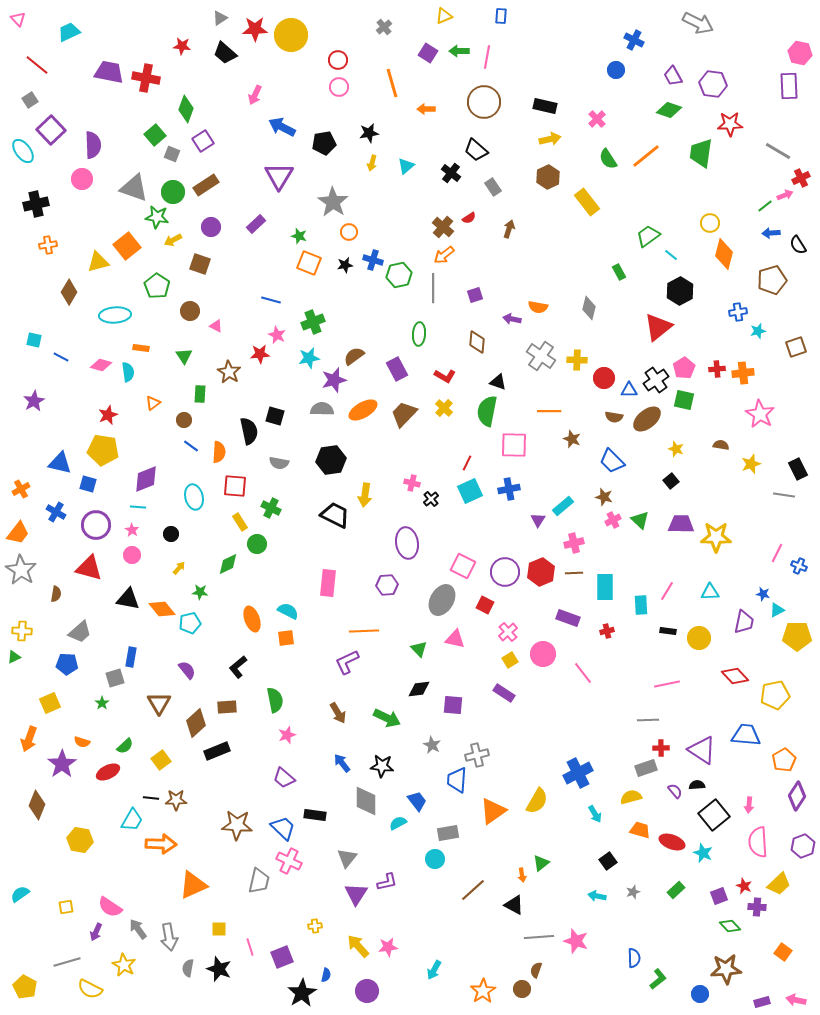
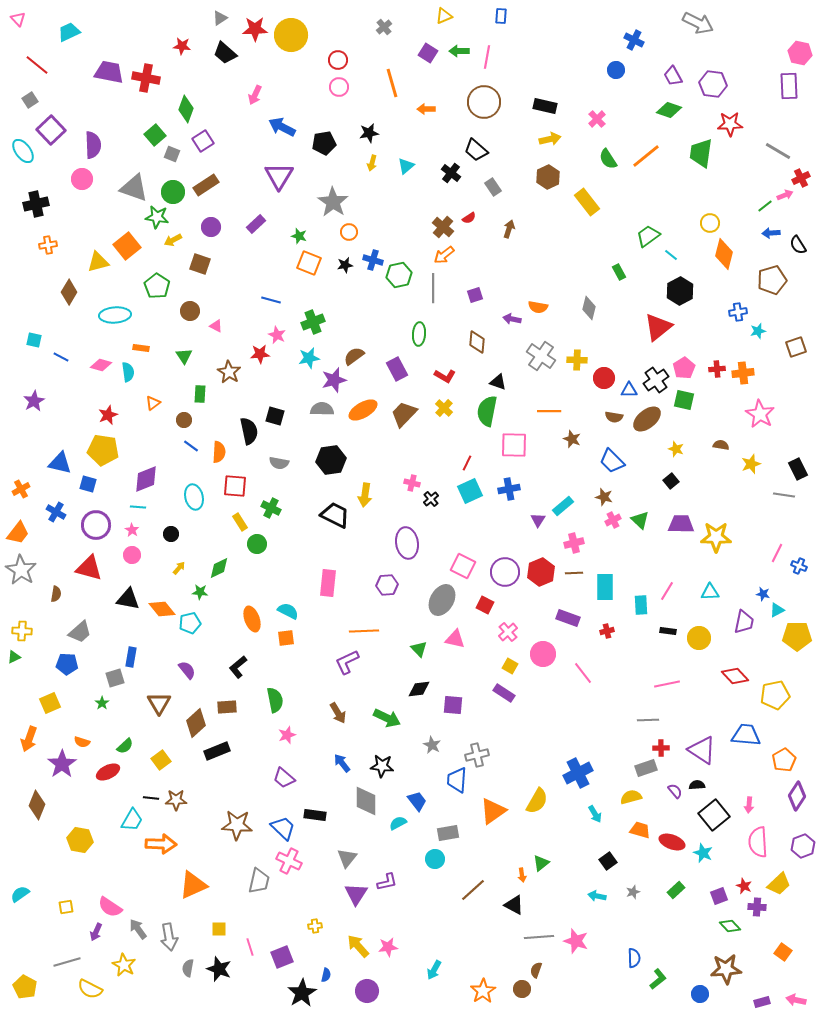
green diamond at (228, 564): moved 9 px left, 4 px down
yellow square at (510, 660): moved 6 px down; rotated 28 degrees counterclockwise
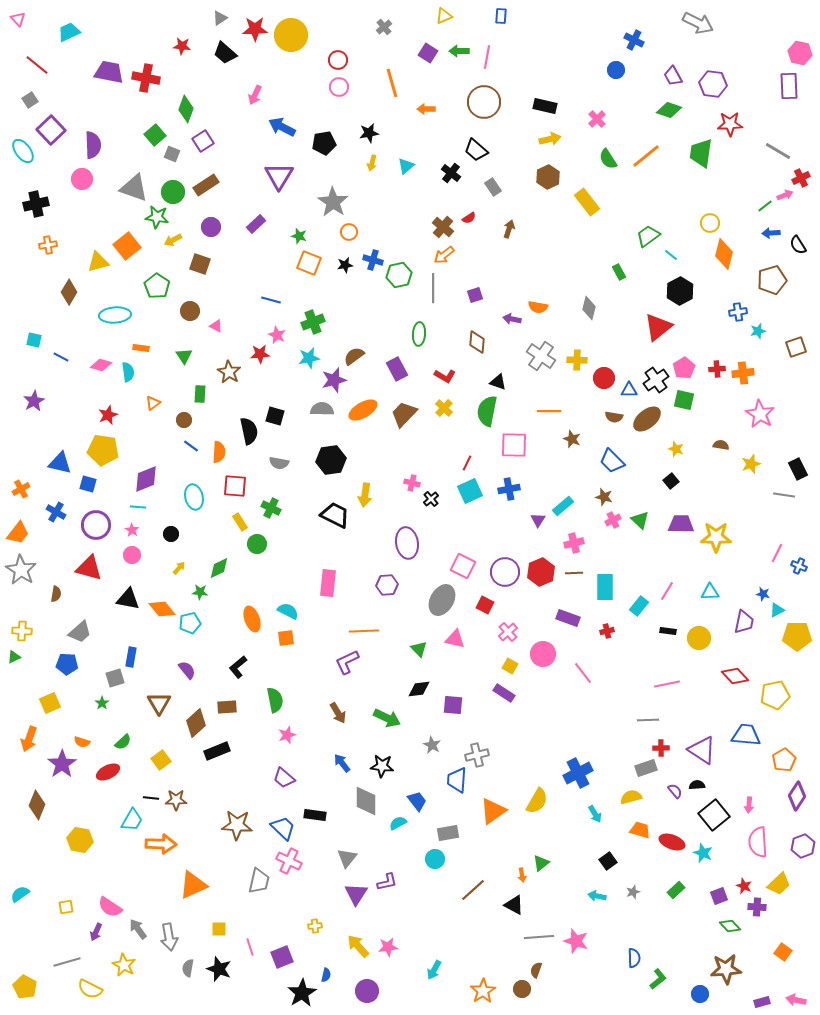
cyan rectangle at (641, 605): moved 2 px left, 1 px down; rotated 42 degrees clockwise
green semicircle at (125, 746): moved 2 px left, 4 px up
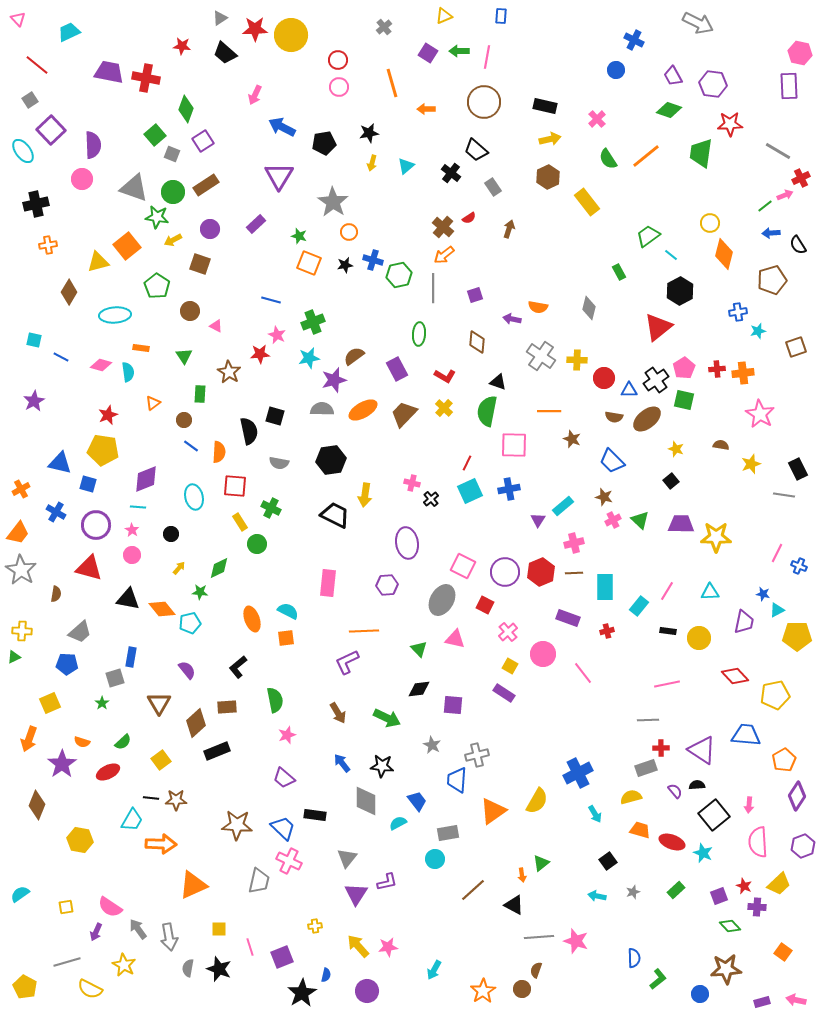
purple circle at (211, 227): moved 1 px left, 2 px down
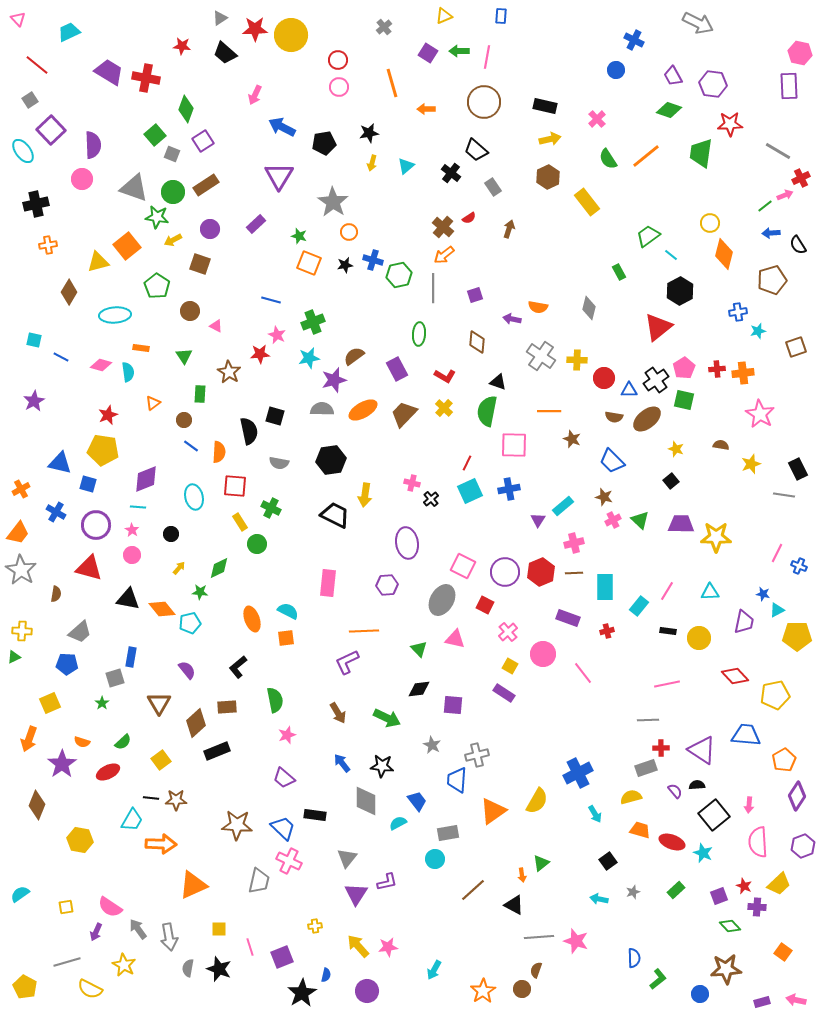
purple trapezoid at (109, 72): rotated 20 degrees clockwise
cyan arrow at (597, 896): moved 2 px right, 3 px down
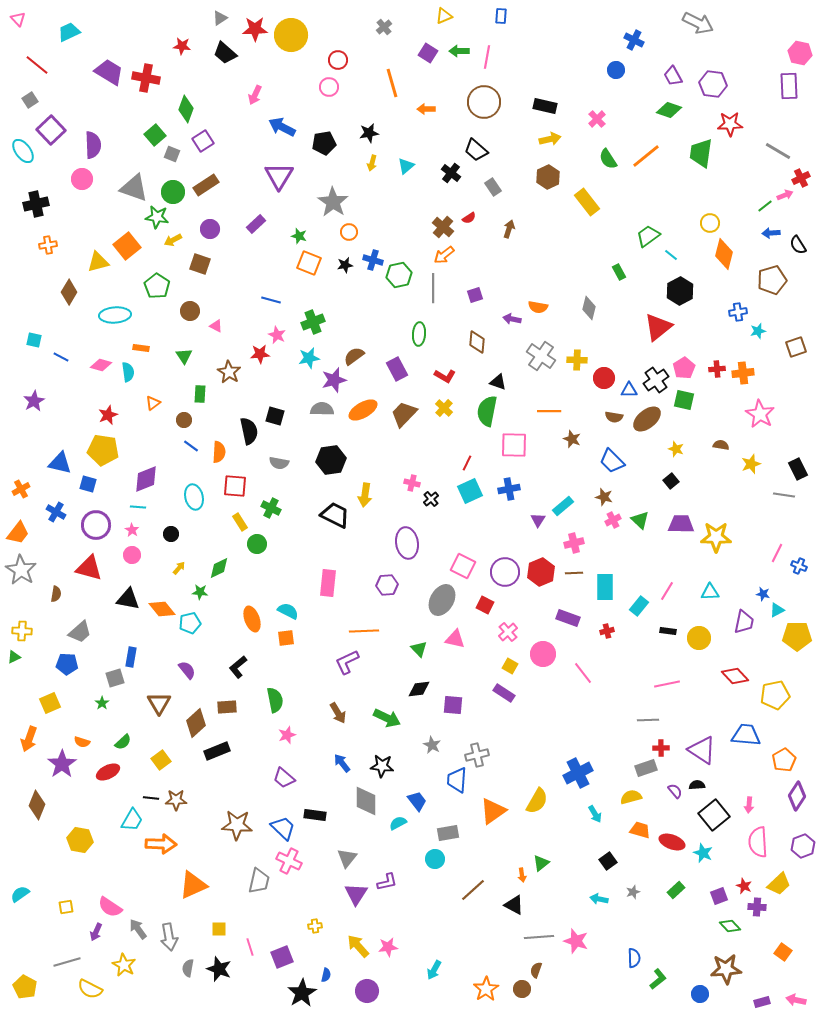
pink circle at (339, 87): moved 10 px left
orange star at (483, 991): moved 3 px right, 2 px up
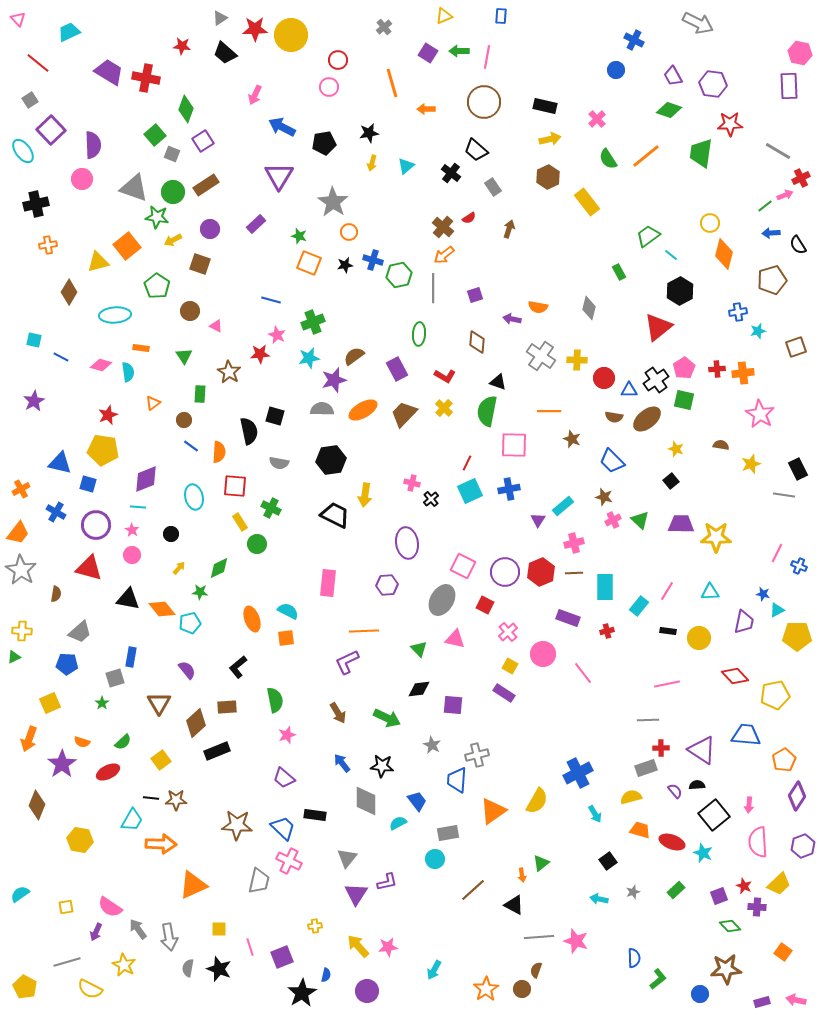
red line at (37, 65): moved 1 px right, 2 px up
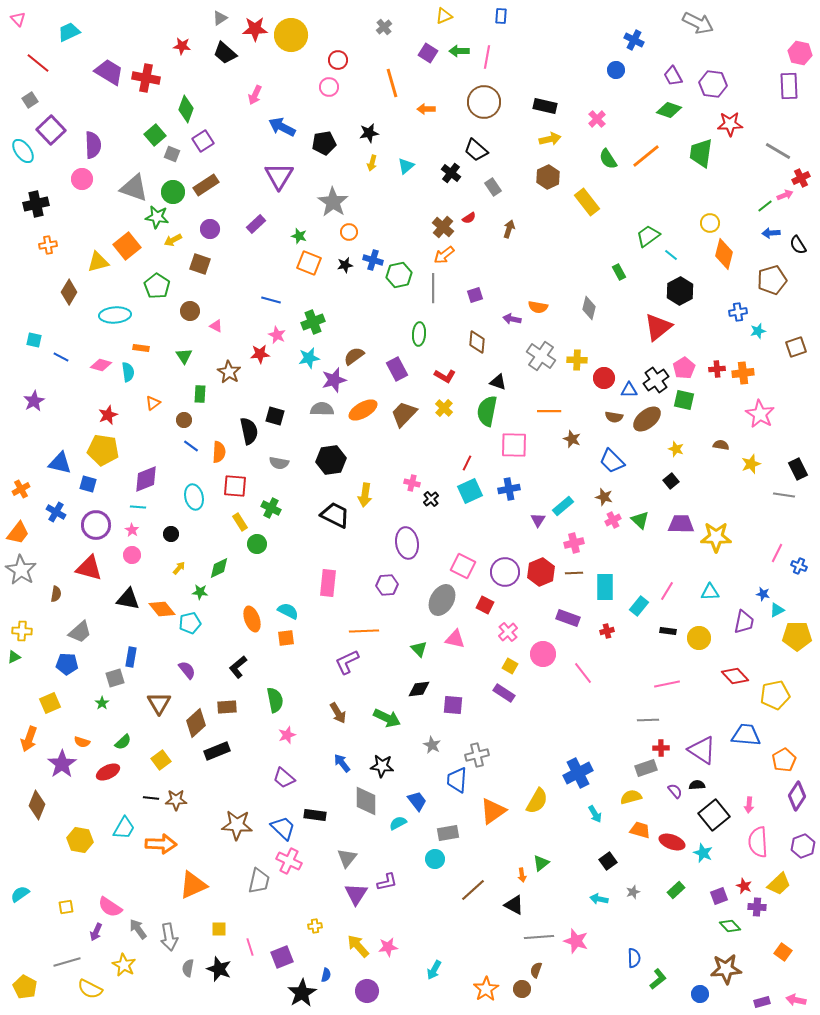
cyan trapezoid at (132, 820): moved 8 px left, 8 px down
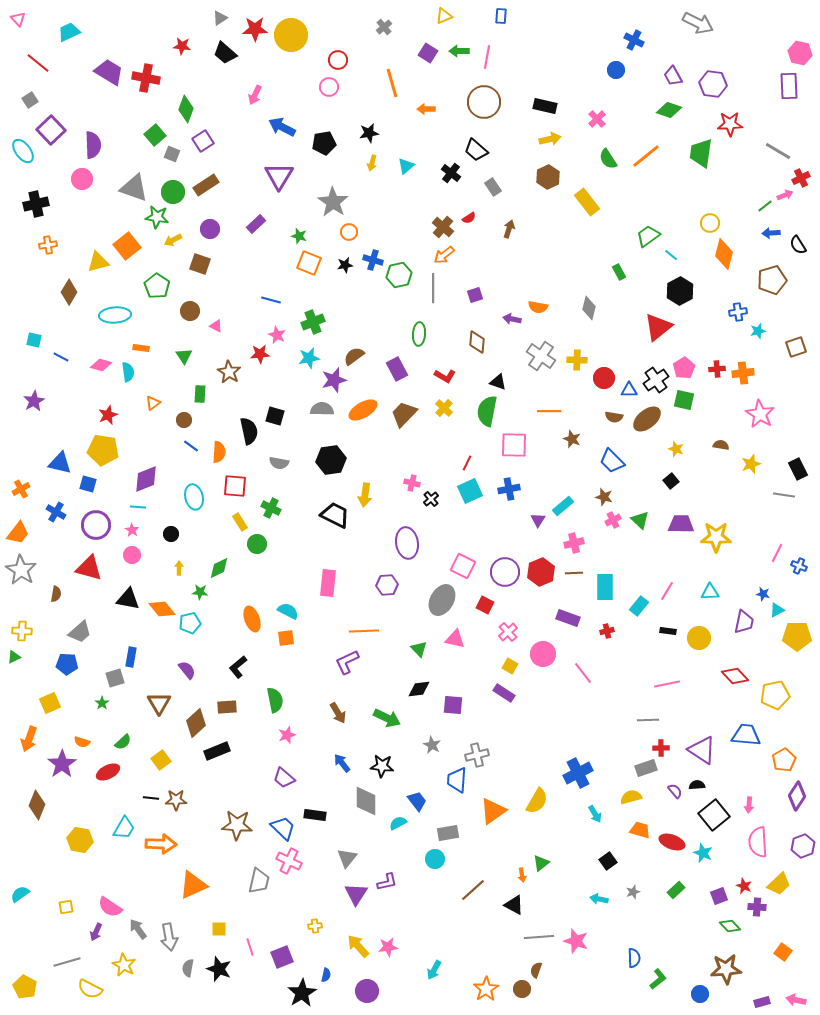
yellow arrow at (179, 568): rotated 40 degrees counterclockwise
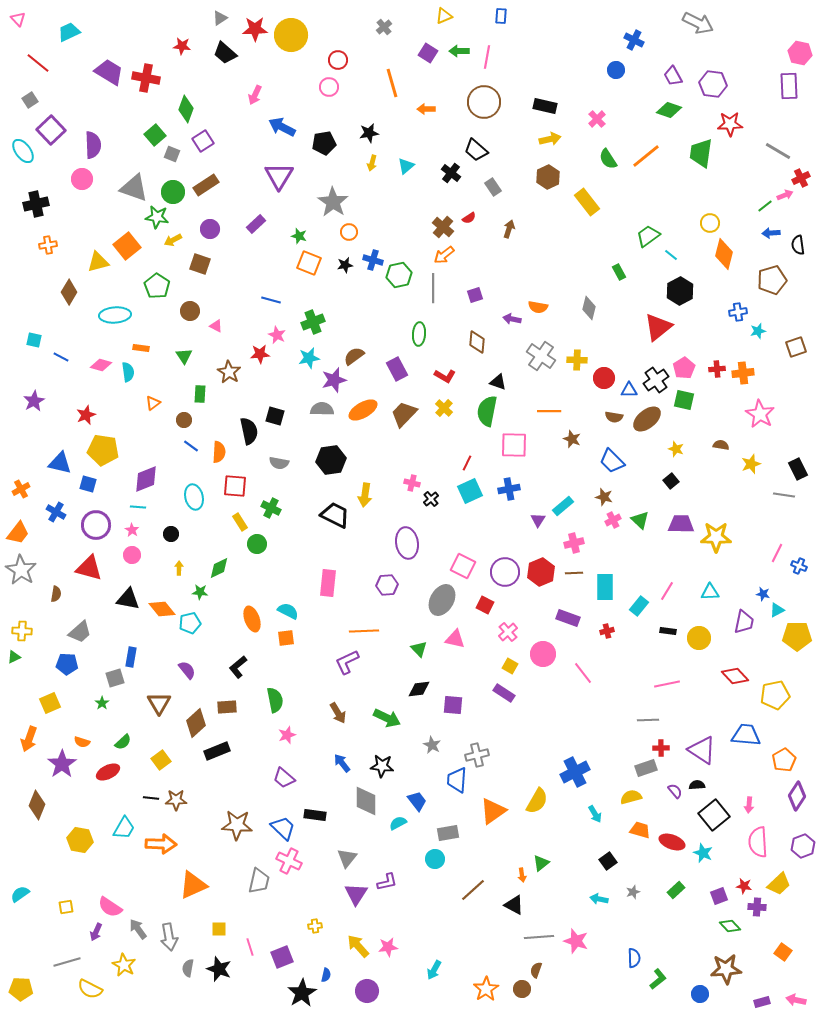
black semicircle at (798, 245): rotated 24 degrees clockwise
red star at (108, 415): moved 22 px left
blue cross at (578, 773): moved 3 px left, 1 px up
red star at (744, 886): rotated 14 degrees counterclockwise
yellow pentagon at (25, 987): moved 4 px left, 2 px down; rotated 25 degrees counterclockwise
